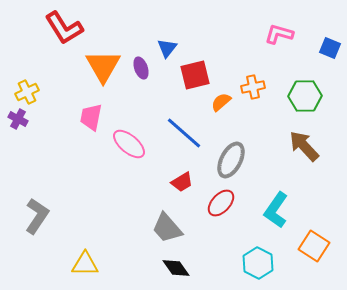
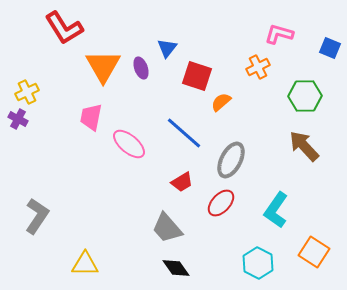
red square: moved 2 px right, 1 px down; rotated 32 degrees clockwise
orange cross: moved 5 px right, 20 px up; rotated 15 degrees counterclockwise
orange square: moved 6 px down
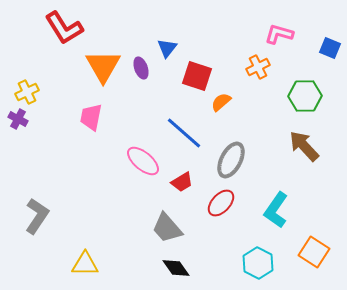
pink ellipse: moved 14 px right, 17 px down
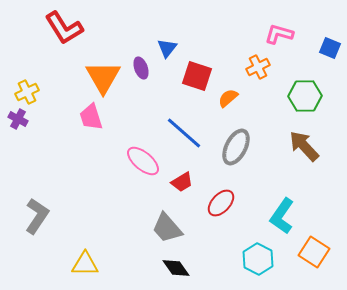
orange triangle: moved 11 px down
orange semicircle: moved 7 px right, 4 px up
pink trapezoid: rotated 28 degrees counterclockwise
gray ellipse: moved 5 px right, 13 px up
cyan L-shape: moved 6 px right, 6 px down
cyan hexagon: moved 4 px up
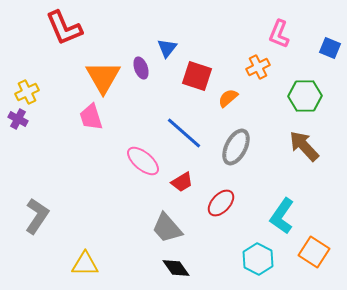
red L-shape: rotated 9 degrees clockwise
pink L-shape: rotated 84 degrees counterclockwise
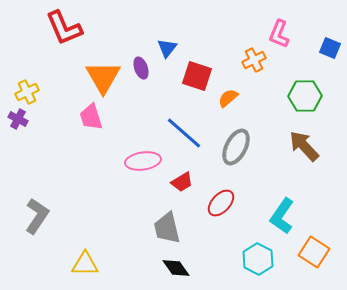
orange cross: moved 4 px left, 7 px up
pink ellipse: rotated 48 degrees counterclockwise
gray trapezoid: rotated 28 degrees clockwise
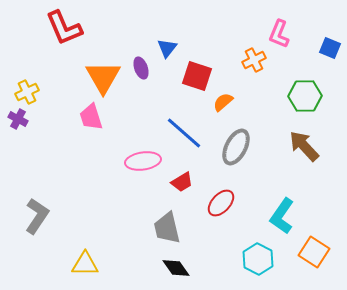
orange semicircle: moved 5 px left, 4 px down
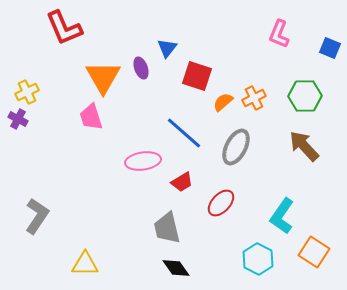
orange cross: moved 38 px down
